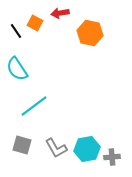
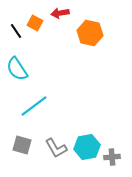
cyan hexagon: moved 2 px up
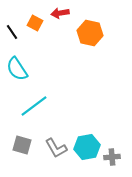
black line: moved 4 px left, 1 px down
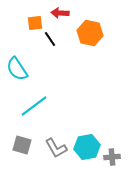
red arrow: rotated 12 degrees clockwise
orange square: rotated 35 degrees counterclockwise
black line: moved 38 px right, 7 px down
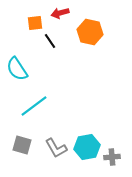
red arrow: rotated 18 degrees counterclockwise
orange hexagon: moved 1 px up
black line: moved 2 px down
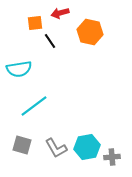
cyan semicircle: moved 2 px right; rotated 65 degrees counterclockwise
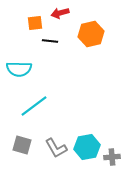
orange hexagon: moved 1 px right, 2 px down; rotated 25 degrees counterclockwise
black line: rotated 49 degrees counterclockwise
cyan semicircle: rotated 10 degrees clockwise
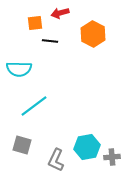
orange hexagon: moved 2 px right; rotated 20 degrees counterclockwise
gray L-shape: moved 12 px down; rotated 55 degrees clockwise
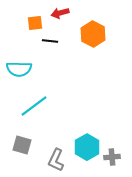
cyan hexagon: rotated 20 degrees counterclockwise
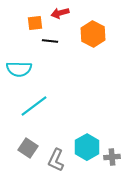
gray square: moved 6 px right, 3 px down; rotated 18 degrees clockwise
